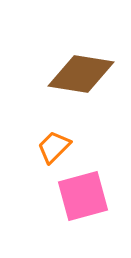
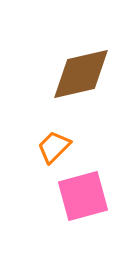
brown diamond: rotated 22 degrees counterclockwise
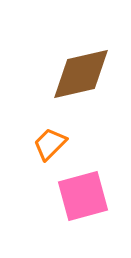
orange trapezoid: moved 4 px left, 3 px up
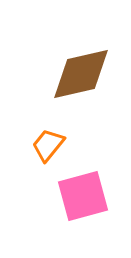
orange trapezoid: moved 2 px left, 1 px down; rotated 6 degrees counterclockwise
